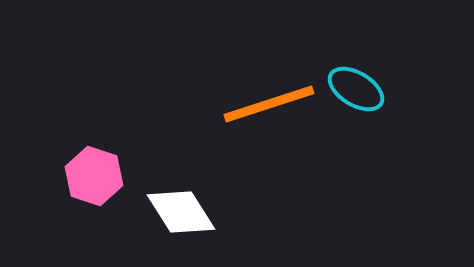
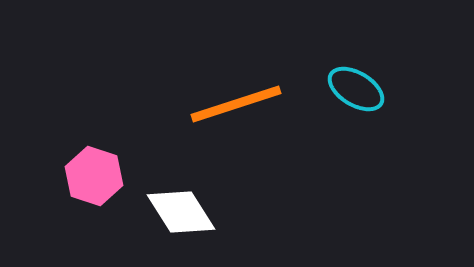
orange line: moved 33 px left
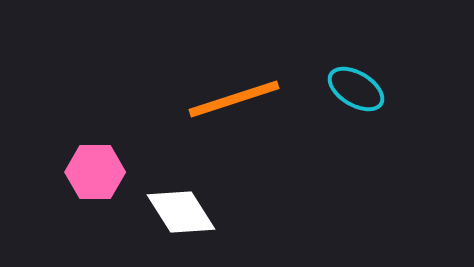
orange line: moved 2 px left, 5 px up
pink hexagon: moved 1 px right, 4 px up; rotated 18 degrees counterclockwise
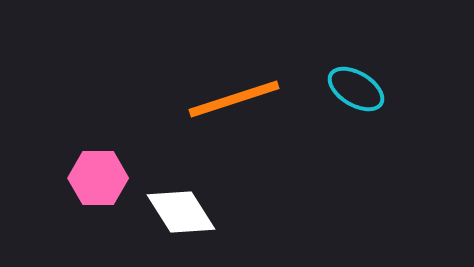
pink hexagon: moved 3 px right, 6 px down
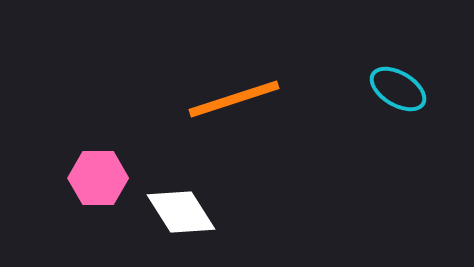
cyan ellipse: moved 42 px right
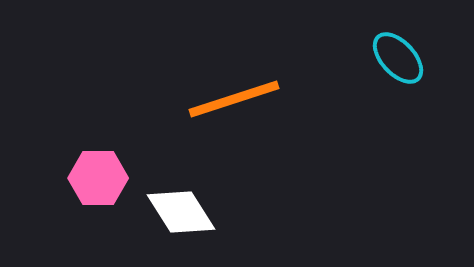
cyan ellipse: moved 31 px up; rotated 16 degrees clockwise
